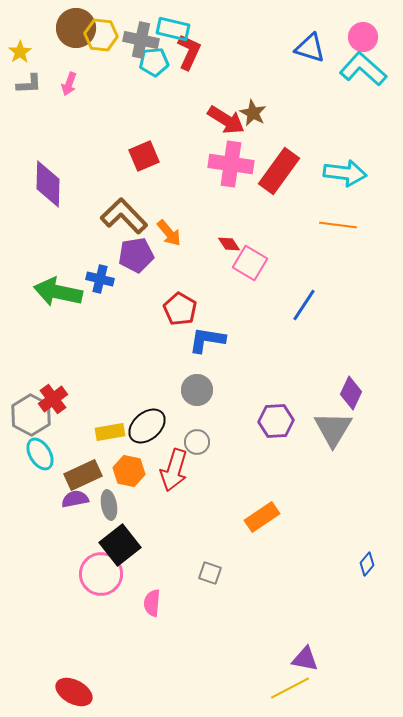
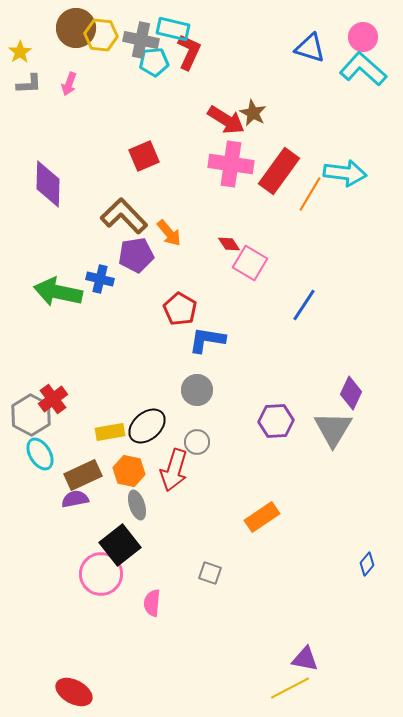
orange line at (338, 225): moved 28 px left, 31 px up; rotated 66 degrees counterclockwise
gray ellipse at (109, 505): moved 28 px right; rotated 8 degrees counterclockwise
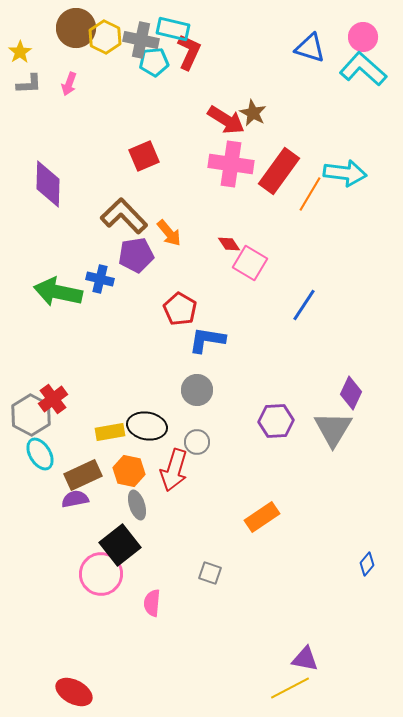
yellow hexagon at (101, 35): moved 4 px right, 2 px down; rotated 20 degrees clockwise
black ellipse at (147, 426): rotated 51 degrees clockwise
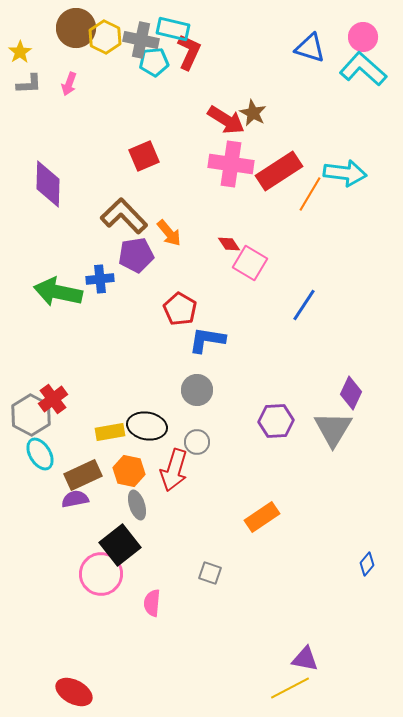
red rectangle at (279, 171): rotated 21 degrees clockwise
blue cross at (100, 279): rotated 20 degrees counterclockwise
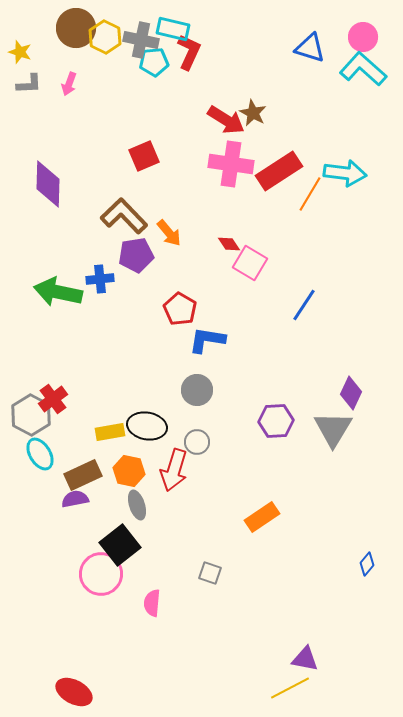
yellow star at (20, 52): rotated 20 degrees counterclockwise
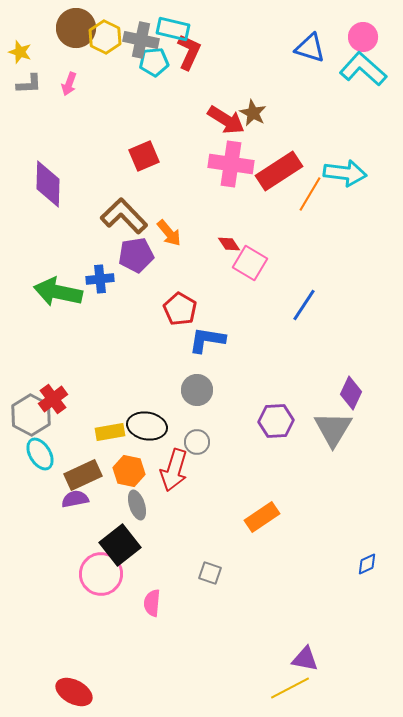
blue diamond at (367, 564): rotated 25 degrees clockwise
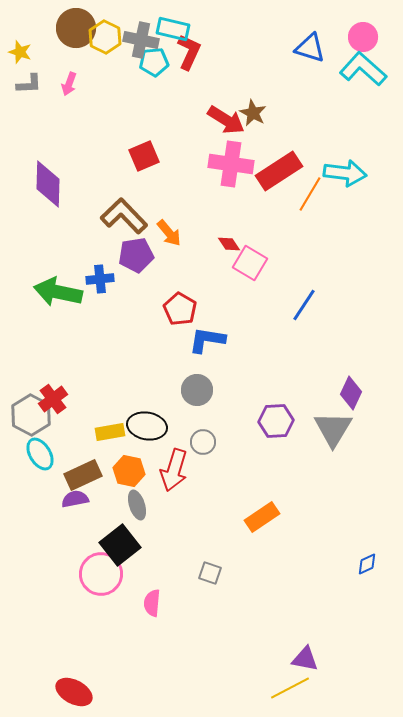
gray circle at (197, 442): moved 6 px right
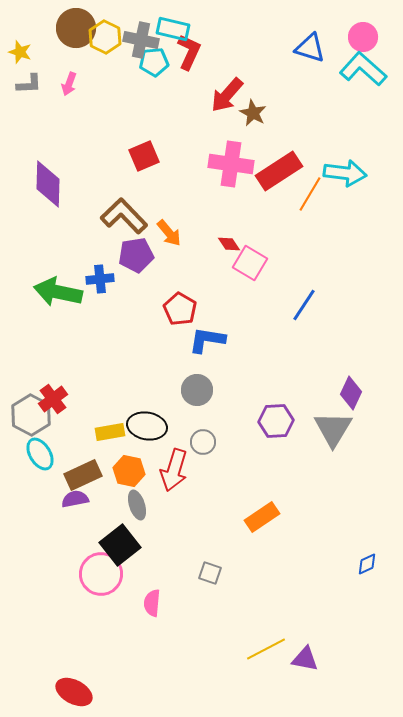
red arrow at (226, 120): moved 1 px right, 25 px up; rotated 99 degrees clockwise
yellow line at (290, 688): moved 24 px left, 39 px up
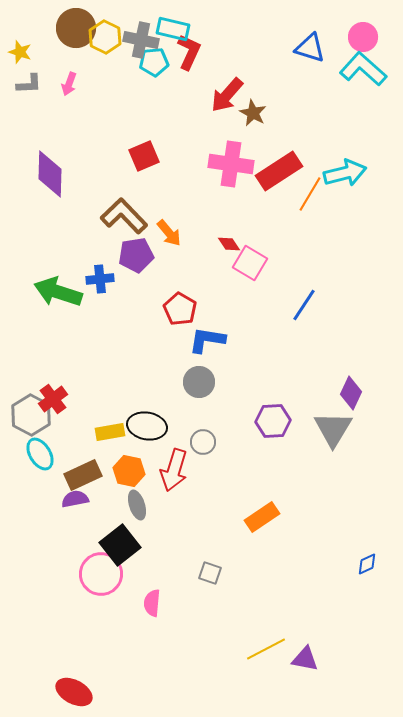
cyan arrow at (345, 173): rotated 21 degrees counterclockwise
purple diamond at (48, 184): moved 2 px right, 10 px up
green arrow at (58, 292): rotated 6 degrees clockwise
gray circle at (197, 390): moved 2 px right, 8 px up
purple hexagon at (276, 421): moved 3 px left
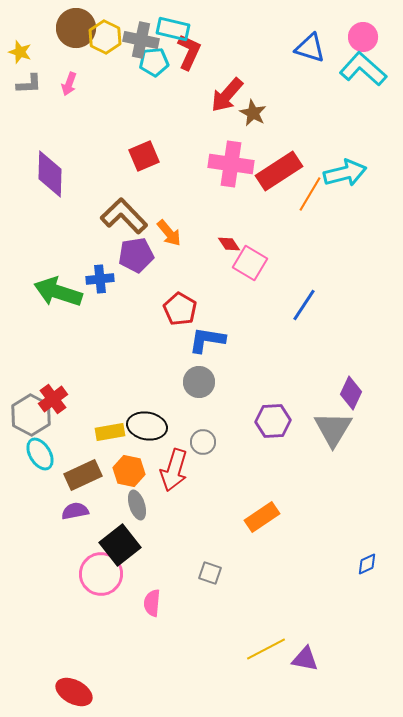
purple semicircle at (75, 499): moved 12 px down
